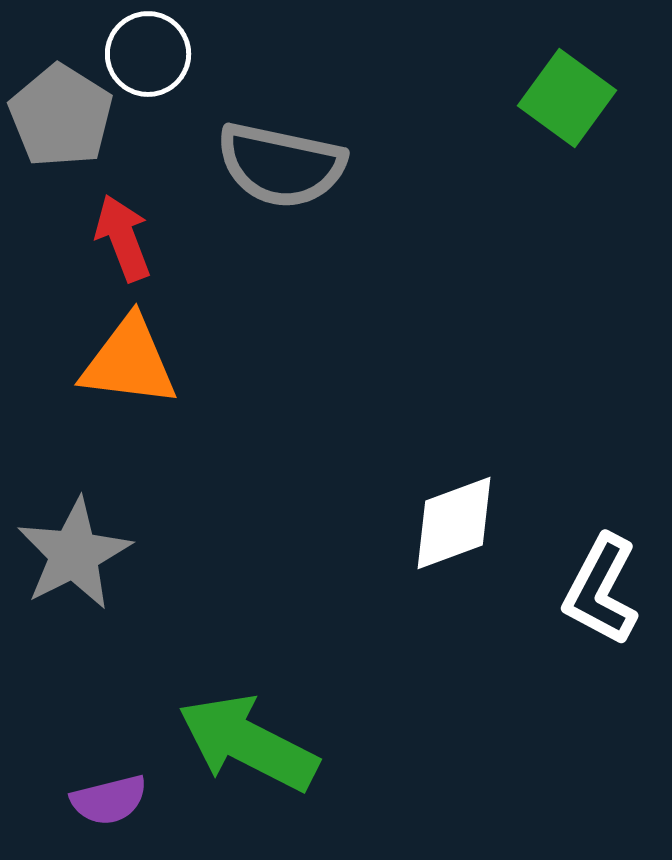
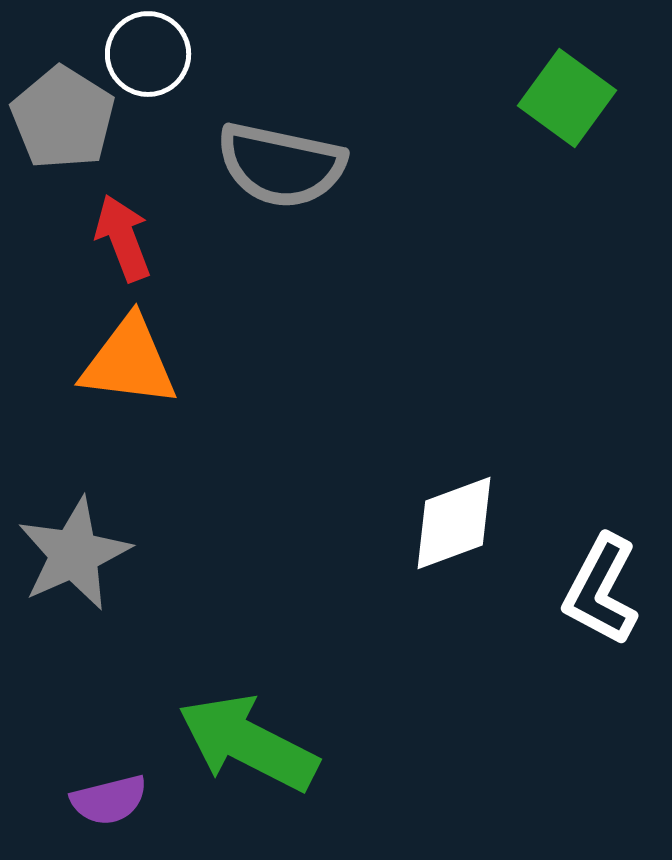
gray pentagon: moved 2 px right, 2 px down
gray star: rotated 3 degrees clockwise
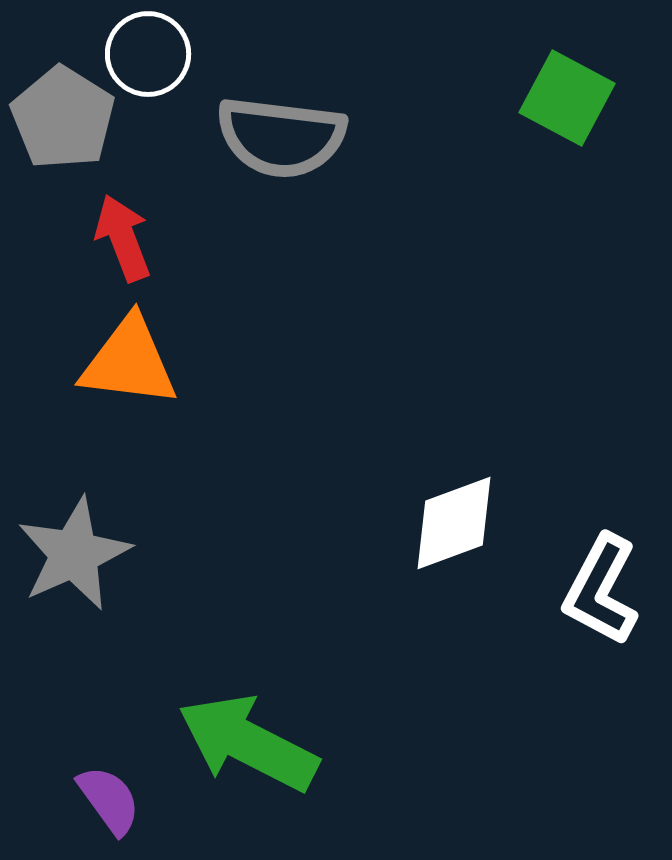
green square: rotated 8 degrees counterclockwise
gray semicircle: moved 28 px up; rotated 5 degrees counterclockwise
purple semicircle: rotated 112 degrees counterclockwise
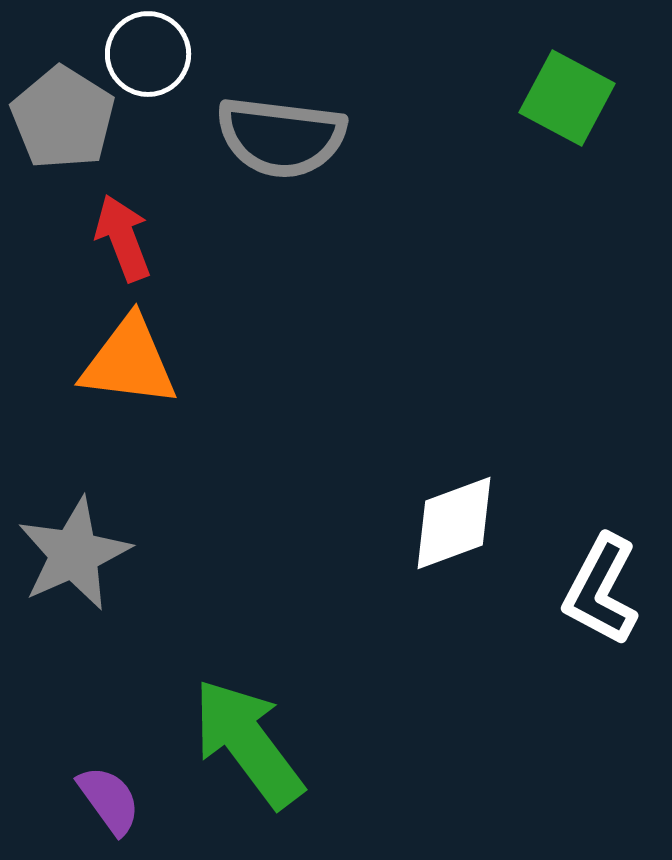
green arrow: rotated 26 degrees clockwise
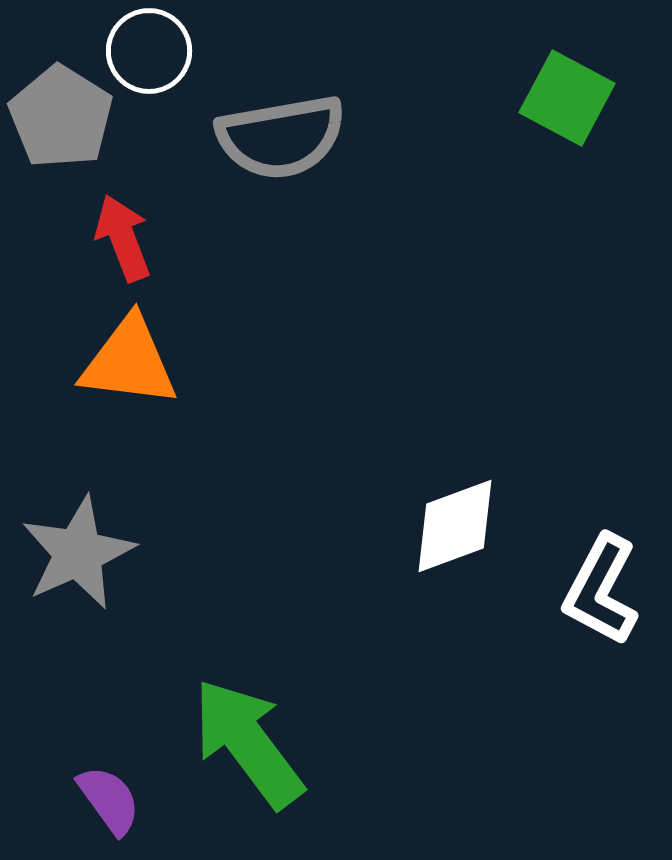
white circle: moved 1 px right, 3 px up
gray pentagon: moved 2 px left, 1 px up
gray semicircle: rotated 17 degrees counterclockwise
white diamond: moved 1 px right, 3 px down
gray star: moved 4 px right, 1 px up
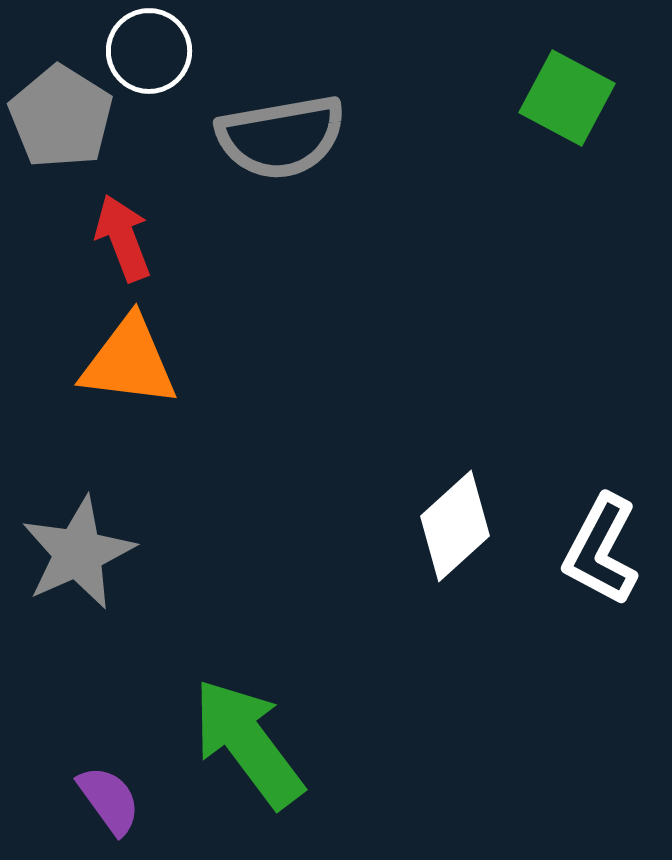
white diamond: rotated 22 degrees counterclockwise
white L-shape: moved 40 px up
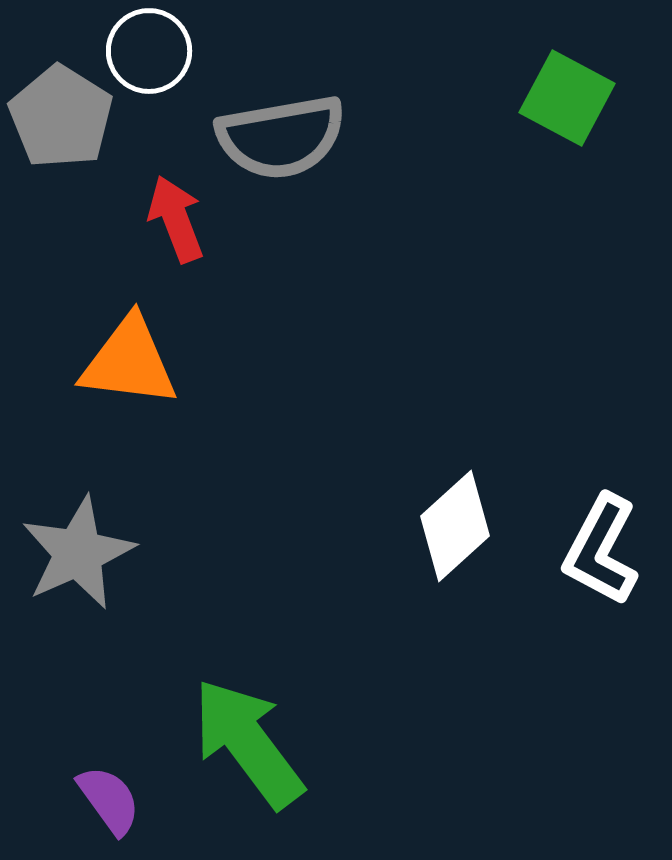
red arrow: moved 53 px right, 19 px up
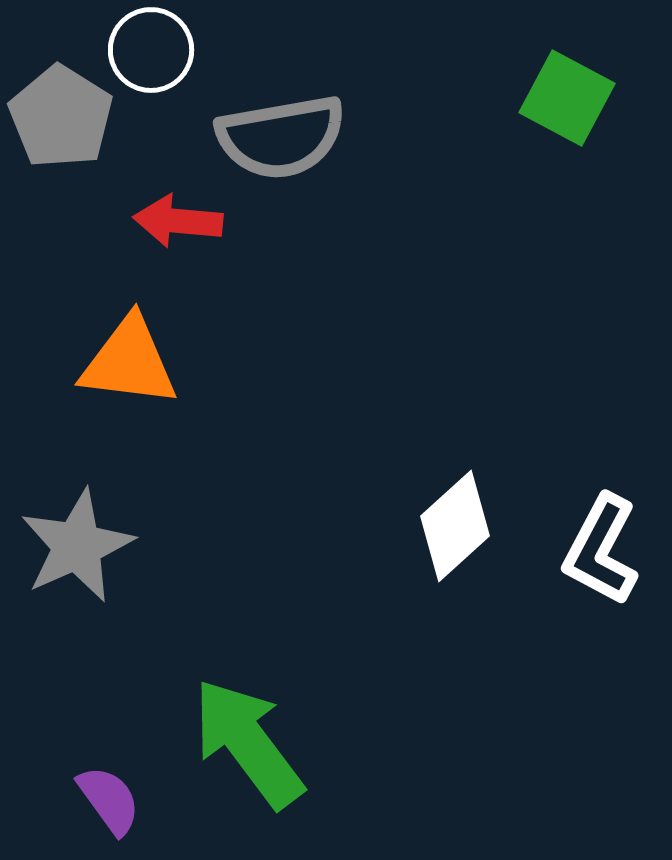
white circle: moved 2 px right, 1 px up
red arrow: moved 2 px right, 2 px down; rotated 64 degrees counterclockwise
gray star: moved 1 px left, 7 px up
